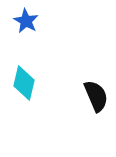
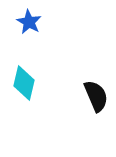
blue star: moved 3 px right, 1 px down
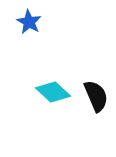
cyan diamond: moved 29 px right, 9 px down; rotated 60 degrees counterclockwise
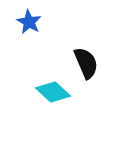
black semicircle: moved 10 px left, 33 px up
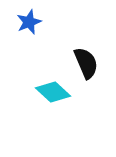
blue star: rotated 20 degrees clockwise
